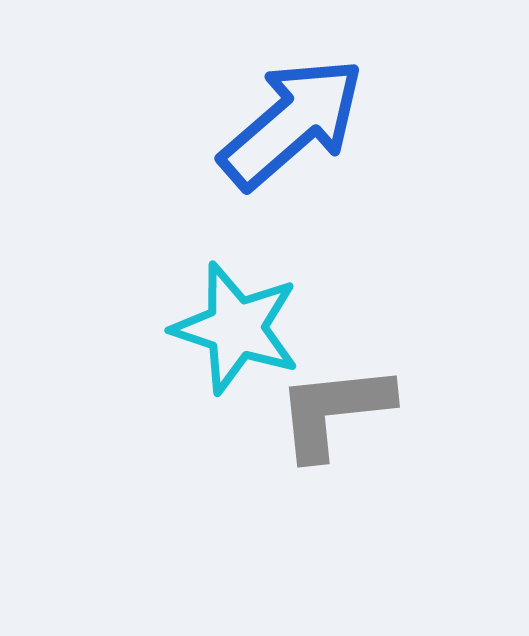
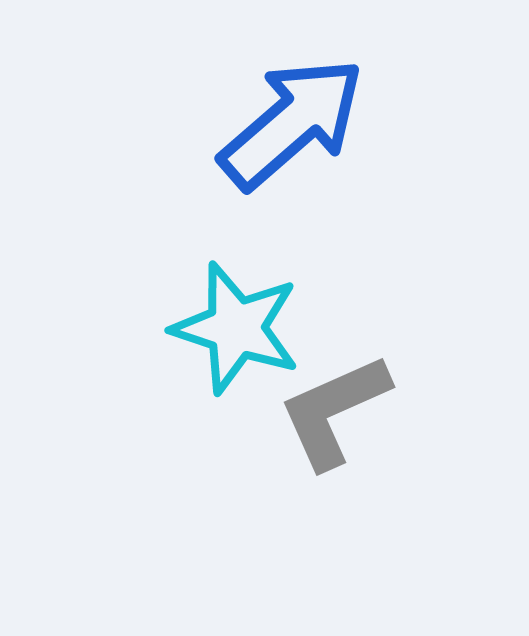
gray L-shape: rotated 18 degrees counterclockwise
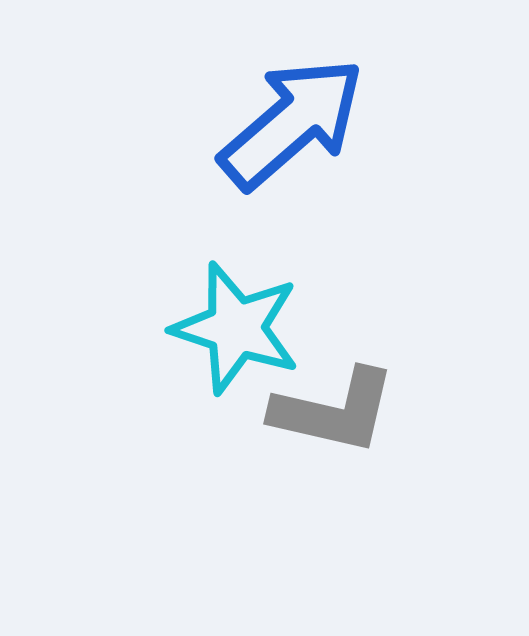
gray L-shape: rotated 143 degrees counterclockwise
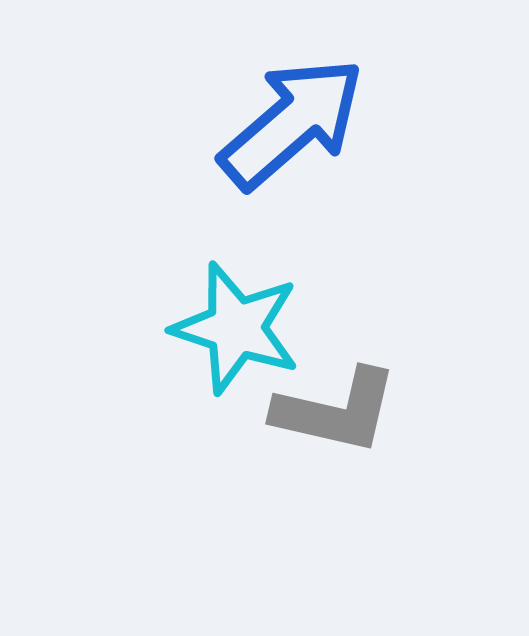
gray L-shape: moved 2 px right
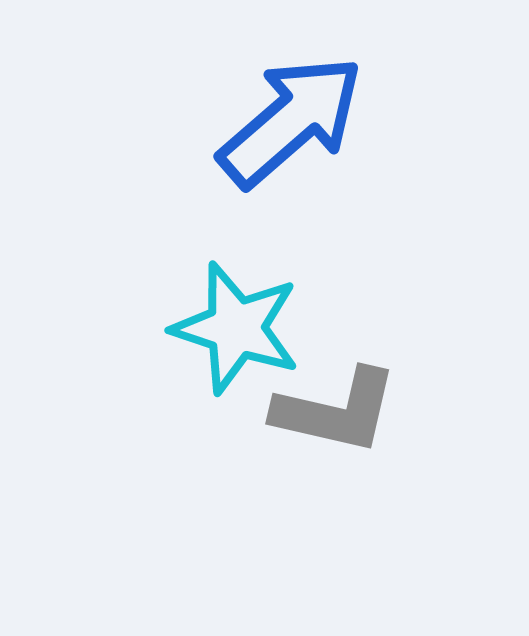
blue arrow: moved 1 px left, 2 px up
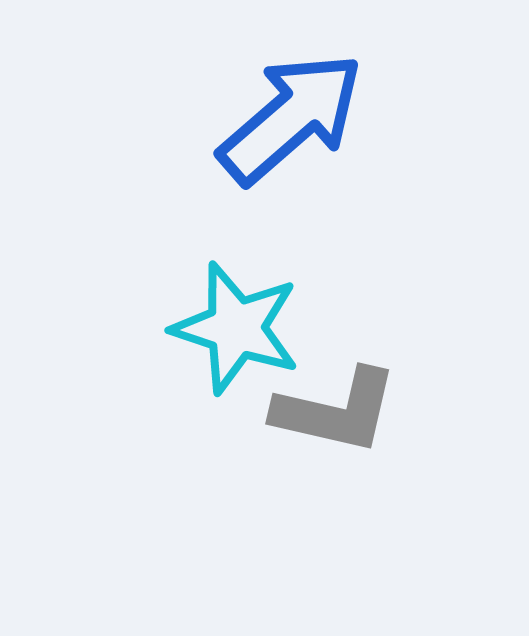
blue arrow: moved 3 px up
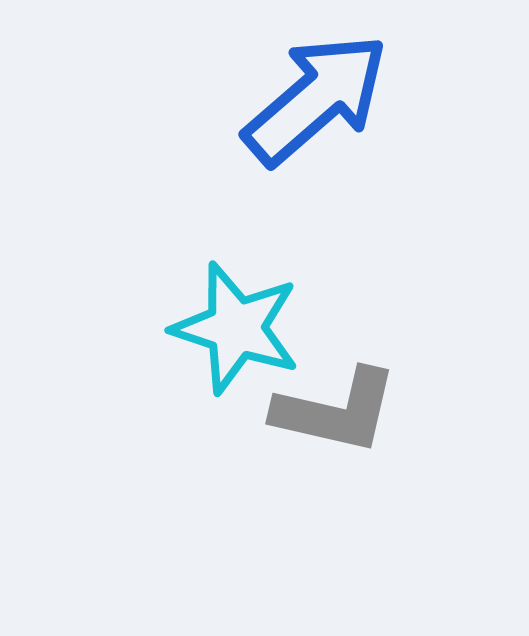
blue arrow: moved 25 px right, 19 px up
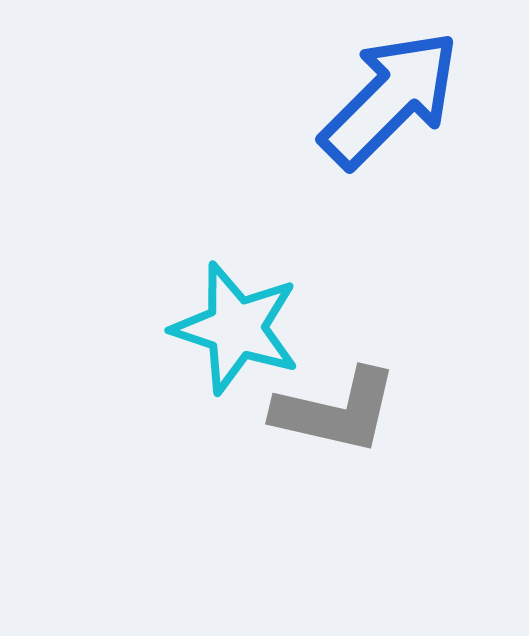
blue arrow: moved 74 px right; rotated 4 degrees counterclockwise
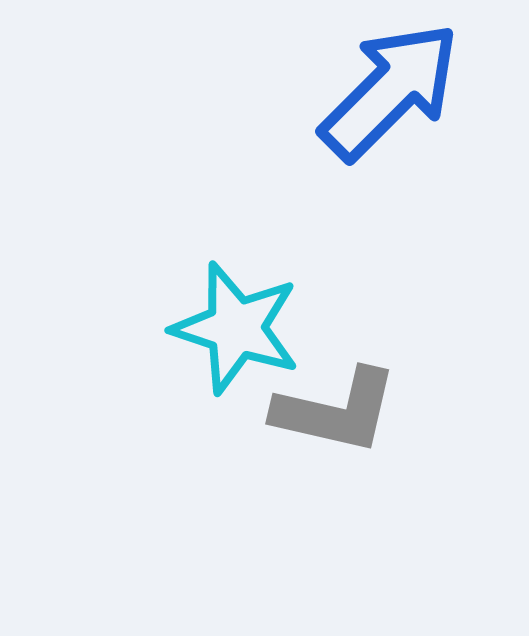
blue arrow: moved 8 px up
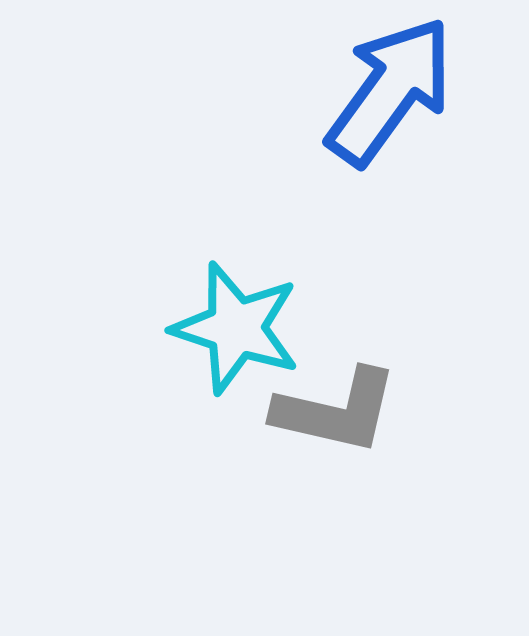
blue arrow: rotated 9 degrees counterclockwise
